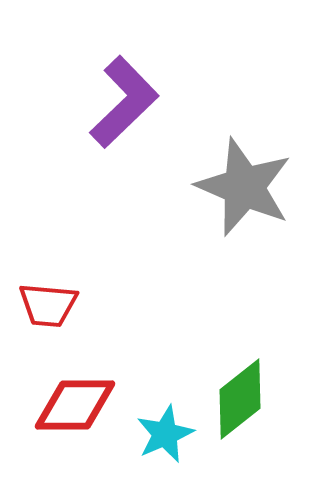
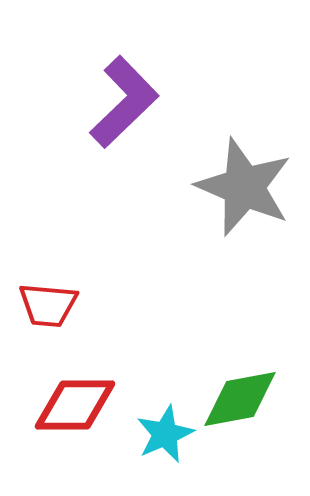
green diamond: rotated 28 degrees clockwise
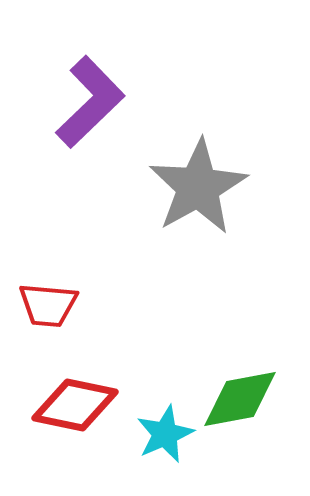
purple L-shape: moved 34 px left
gray star: moved 46 px left; rotated 20 degrees clockwise
red diamond: rotated 12 degrees clockwise
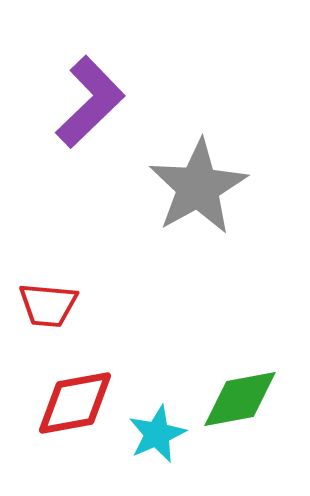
red diamond: moved 2 px up; rotated 22 degrees counterclockwise
cyan star: moved 8 px left
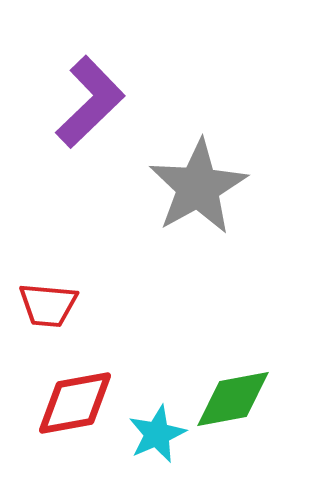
green diamond: moved 7 px left
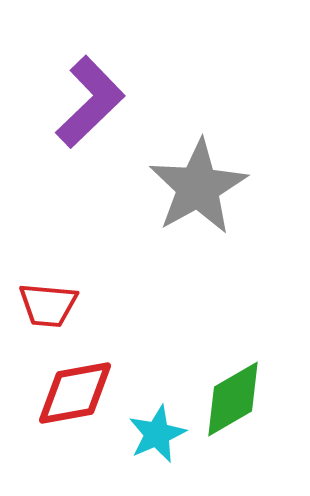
green diamond: rotated 20 degrees counterclockwise
red diamond: moved 10 px up
